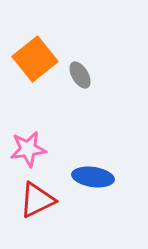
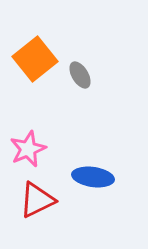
pink star: rotated 15 degrees counterclockwise
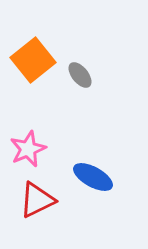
orange square: moved 2 px left, 1 px down
gray ellipse: rotated 8 degrees counterclockwise
blue ellipse: rotated 21 degrees clockwise
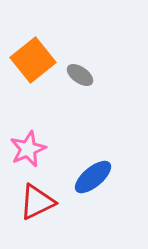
gray ellipse: rotated 16 degrees counterclockwise
blue ellipse: rotated 69 degrees counterclockwise
red triangle: moved 2 px down
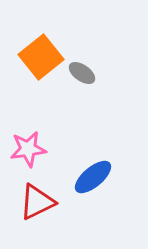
orange square: moved 8 px right, 3 px up
gray ellipse: moved 2 px right, 2 px up
pink star: rotated 15 degrees clockwise
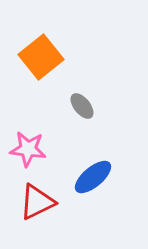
gray ellipse: moved 33 px down; rotated 16 degrees clockwise
pink star: rotated 15 degrees clockwise
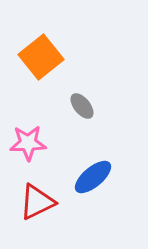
pink star: moved 6 px up; rotated 9 degrees counterclockwise
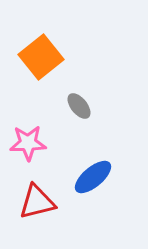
gray ellipse: moved 3 px left
red triangle: rotated 12 degrees clockwise
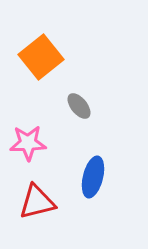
blue ellipse: rotated 36 degrees counterclockwise
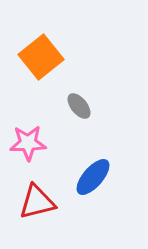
blue ellipse: rotated 27 degrees clockwise
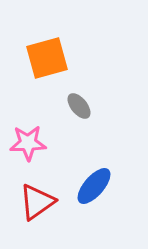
orange square: moved 6 px right, 1 px down; rotated 24 degrees clockwise
blue ellipse: moved 1 px right, 9 px down
red triangle: rotated 21 degrees counterclockwise
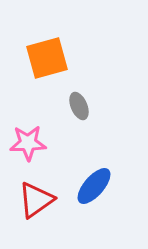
gray ellipse: rotated 16 degrees clockwise
red triangle: moved 1 px left, 2 px up
